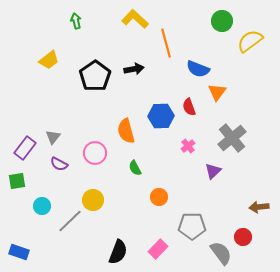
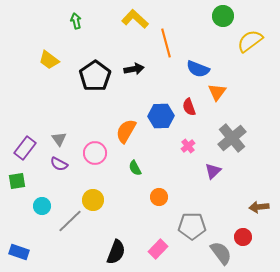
green circle: moved 1 px right, 5 px up
yellow trapezoid: rotated 75 degrees clockwise
orange semicircle: rotated 45 degrees clockwise
gray triangle: moved 6 px right, 2 px down; rotated 14 degrees counterclockwise
black semicircle: moved 2 px left
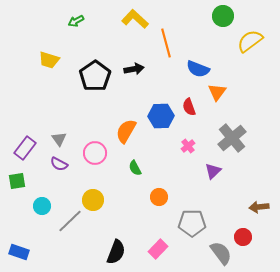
green arrow: rotated 105 degrees counterclockwise
yellow trapezoid: rotated 20 degrees counterclockwise
gray pentagon: moved 3 px up
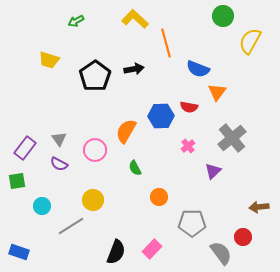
yellow semicircle: rotated 24 degrees counterclockwise
red semicircle: rotated 60 degrees counterclockwise
pink circle: moved 3 px up
gray line: moved 1 px right, 5 px down; rotated 12 degrees clockwise
pink rectangle: moved 6 px left
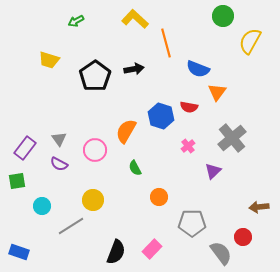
blue hexagon: rotated 20 degrees clockwise
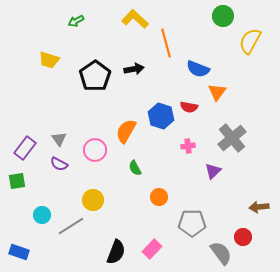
pink cross: rotated 32 degrees clockwise
cyan circle: moved 9 px down
